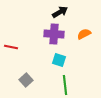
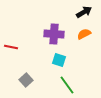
black arrow: moved 24 px right
green line: moved 2 px right; rotated 30 degrees counterclockwise
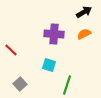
red line: moved 3 px down; rotated 32 degrees clockwise
cyan square: moved 10 px left, 5 px down
gray square: moved 6 px left, 4 px down
green line: rotated 54 degrees clockwise
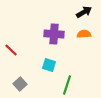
orange semicircle: rotated 24 degrees clockwise
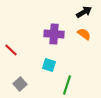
orange semicircle: rotated 40 degrees clockwise
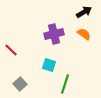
purple cross: rotated 18 degrees counterclockwise
green line: moved 2 px left, 1 px up
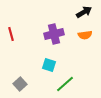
orange semicircle: moved 1 px right, 1 px down; rotated 136 degrees clockwise
red line: moved 16 px up; rotated 32 degrees clockwise
green line: rotated 30 degrees clockwise
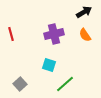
orange semicircle: rotated 64 degrees clockwise
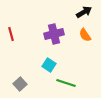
cyan square: rotated 16 degrees clockwise
green line: moved 1 px right, 1 px up; rotated 60 degrees clockwise
